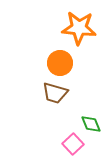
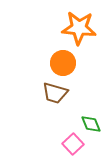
orange circle: moved 3 px right
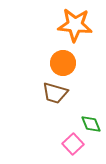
orange star: moved 4 px left, 3 px up
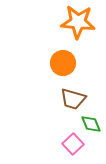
orange star: moved 3 px right, 3 px up
brown trapezoid: moved 18 px right, 6 px down
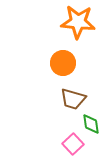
green diamond: rotated 15 degrees clockwise
